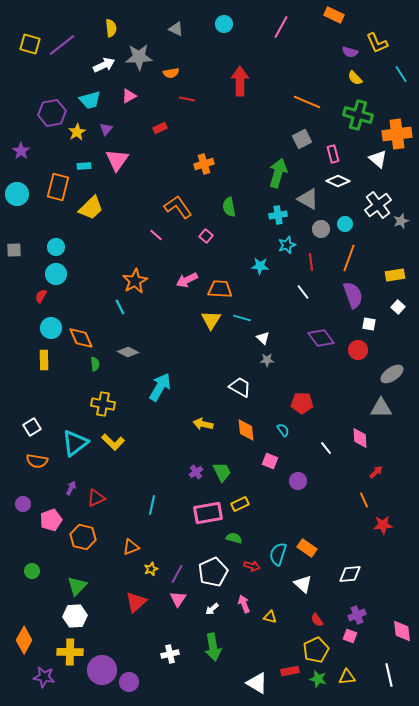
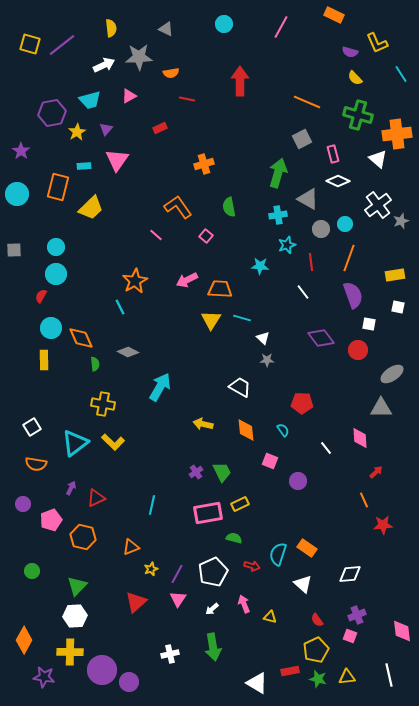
gray triangle at (176, 29): moved 10 px left
white square at (398, 307): rotated 32 degrees counterclockwise
orange semicircle at (37, 461): moved 1 px left, 3 px down
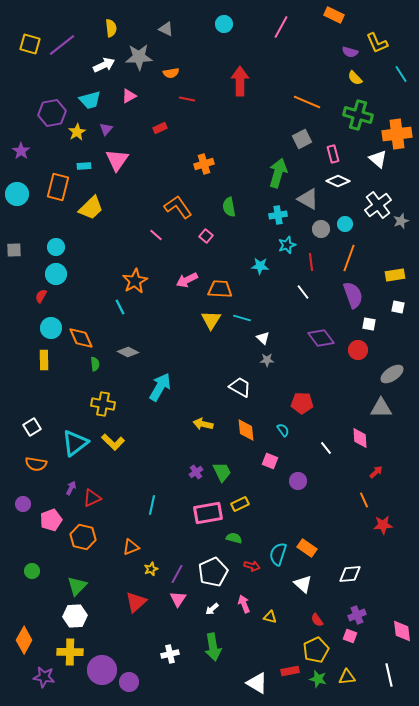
red triangle at (96, 498): moved 4 px left
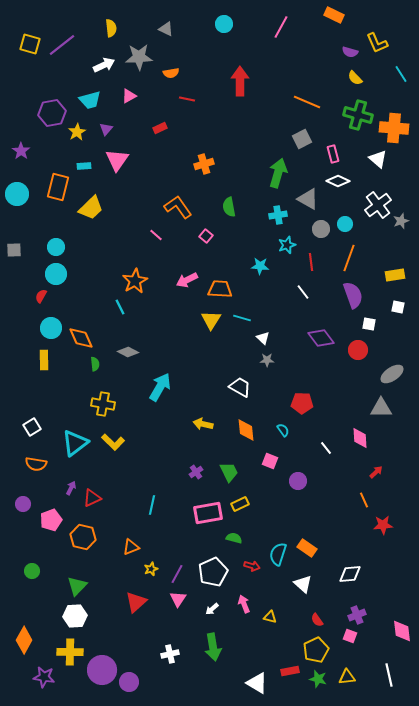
orange cross at (397, 134): moved 3 px left, 6 px up; rotated 12 degrees clockwise
green trapezoid at (222, 472): moved 7 px right
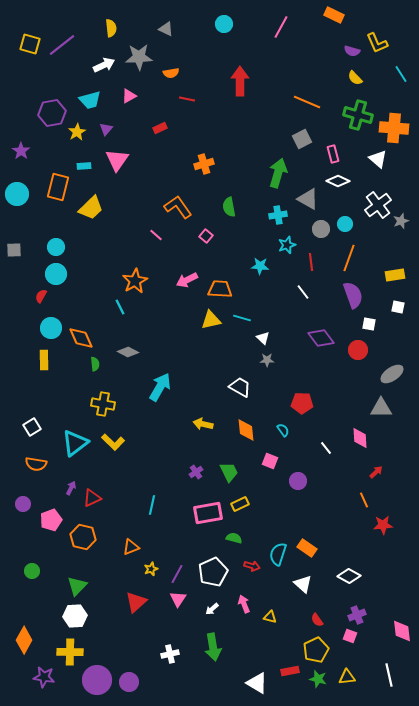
purple semicircle at (350, 52): moved 2 px right, 1 px up
yellow triangle at (211, 320): rotated 45 degrees clockwise
white diamond at (350, 574): moved 1 px left, 2 px down; rotated 35 degrees clockwise
purple circle at (102, 670): moved 5 px left, 10 px down
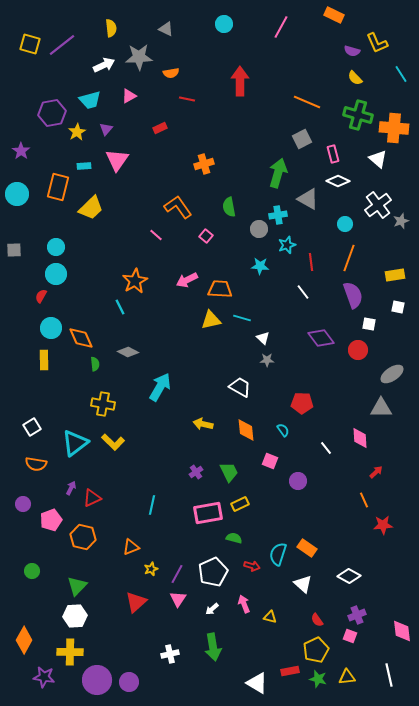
gray circle at (321, 229): moved 62 px left
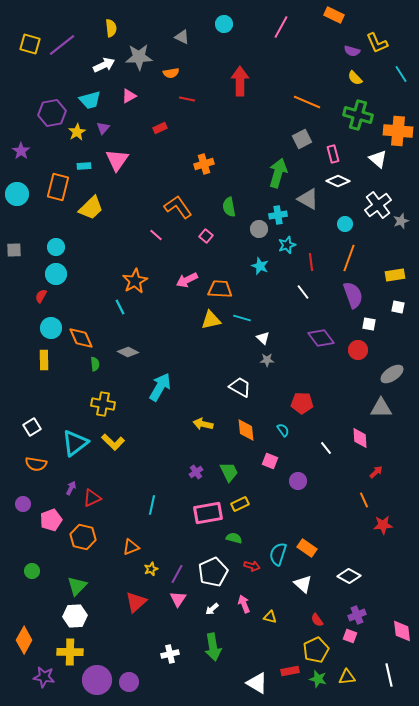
gray triangle at (166, 29): moved 16 px right, 8 px down
orange cross at (394, 128): moved 4 px right, 3 px down
purple triangle at (106, 129): moved 3 px left, 1 px up
cyan star at (260, 266): rotated 18 degrees clockwise
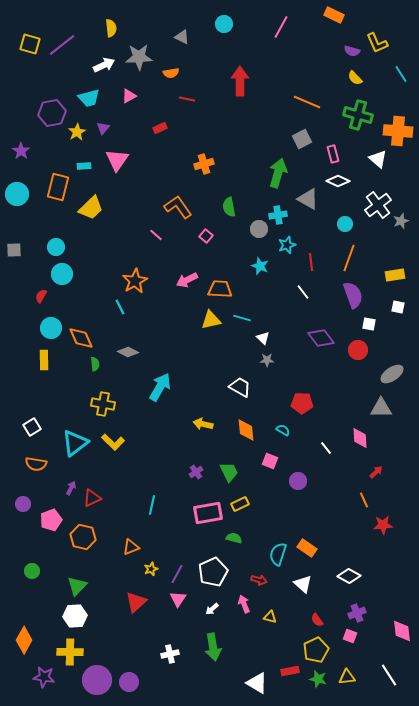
cyan trapezoid at (90, 100): moved 1 px left, 2 px up
cyan circle at (56, 274): moved 6 px right
cyan semicircle at (283, 430): rotated 24 degrees counterclockwise
red arrow at (252, 566): moved 7 px right, 14 px down
purple cross at (357, 615): moved 2 px up
white line at (389, 675): rotated 20 degrees counterclockwise
